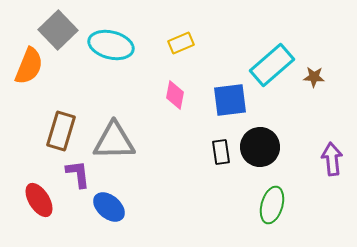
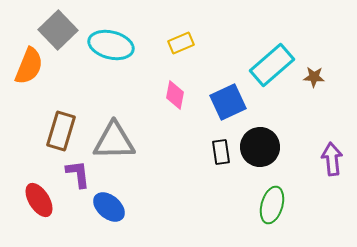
blue square: moved 2 px left, 2 px down; rotated 18 degrees counterclockwise
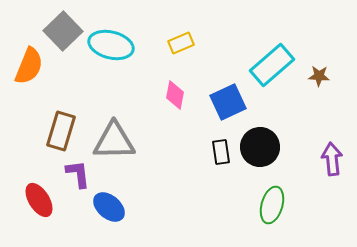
gray square: moved 5 px right, 1 px down
brown star: moved 5 px right, 1 px up
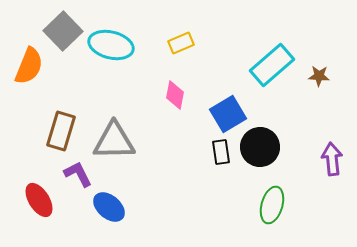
blue square: moved 12 px down; rotated 6 degrees counterclockwise
purple L-shape: rotated 20 degrees counterclockwise
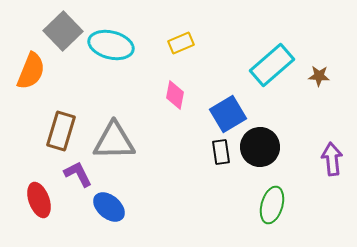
orange semicircle: moved 2 px right, 5 px down
red ellipse: rotated 12 degrees clockwise
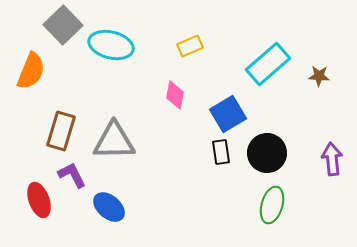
gray square: moved 6 px up
yellow rectangle: moved 9 px right, 3 px down
cyan rectangle: moved 4 px left, 1 px up
black circle: moved 7 px right, 6 px down
purple L-shape: moved 6 px left, 1 px down
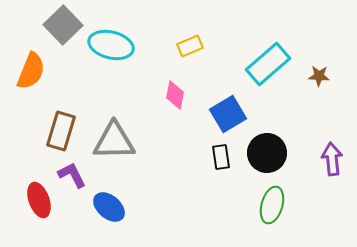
black rectangle: moved 5 px down
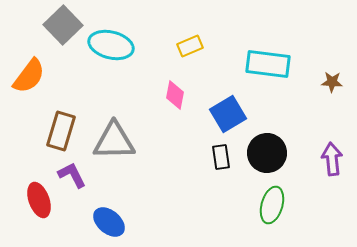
cyan rectangle: rotated 48 degrees clockwise
orange semicircle: moved 2 px left, 5 px down; rotated 15 degrees clockwise
brown star: moved 13 px right, 6 px down
blue ellipse: moved 15 px down
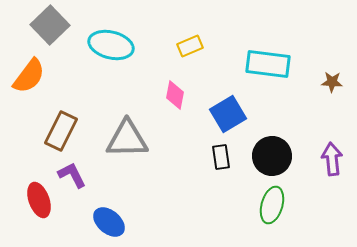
gray square: moved 13 px left
brown rectangle: rotated 9 degrees clockwise
gray triangle: moved 13 px right, 2 px up
black circle: moved 5 px right, 3 px down
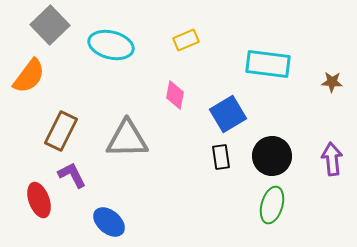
yellow rectangle: moved 4 px left, 6 px up
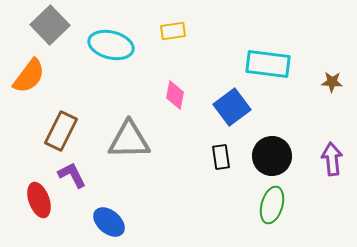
yellow rectangle: moved 13 px left, 9 px up; rotated 15 degrees clockwise
blue square: moved 4 px right, 7 px up; rotated 6 degrees counterclockwise
gray triangle: moved 2 px right, 1 px down
